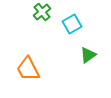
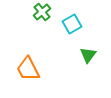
green triangle: rotated 18 degrees counterclockwise
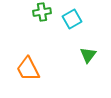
green cross: rotated 30 degrees clockwise
cyan square: moved 5 px up
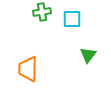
cyan square: rotated 30 degrees clockwise
orange trapezoid: rotated 28 degrees clockwise
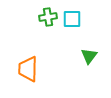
green cross: moved 6 px right, 5 px down
green triangle: moved 1 px right, 1 px down
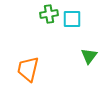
green cross: moved 1 px right, 3 px up
orange trapezoid: rotated 12 degrees clockwise
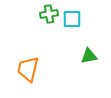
green triangle: rotated 42 degrees clockwise
